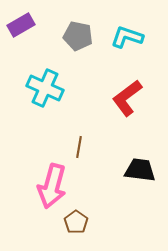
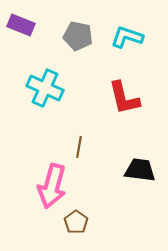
purple rectangle: rotated 52 degrees clockwise
red L-shape: moved 3 px left; rotated 66 degrees counterclockwise
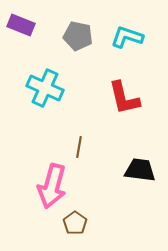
brown pentagon: moved 1 px left, 1 px down
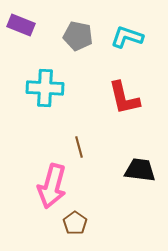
cyan cross: rotated 21 degrees counterclockwise
brown line: rotated 25 degrees counterclockwise
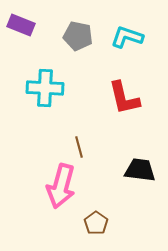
pink arrow: moved 9 px right
brown pentagon: moved 21 px right
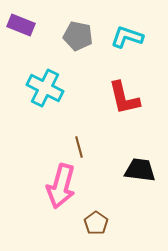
cyan cross: rotated 24 degrees clockwise
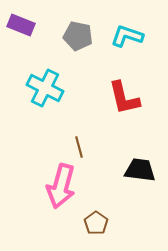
cyan L-shape: moved 1 px up
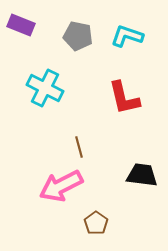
black trapezoid: moved 2 px right, 5 px down
pink arrow: rotated 48 degrees clockwise
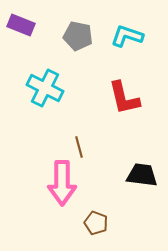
pink arrow: moved 1 px right, 3 px up; rotated 63 degrees counterclockwise
brown pentagon: rotated 15 degrees counterclockwise
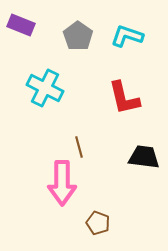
gray pentagon: rotated 24 degrees clockwise
black trapezoid: moved 2 px right, 18 px up
brown pentagon: moved 2 px right
